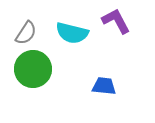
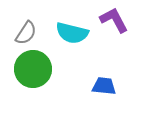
purple L-shape: moved 2 px left, 1 px up
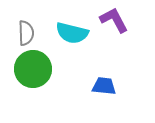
gray semicircle: rotated 35 degrees counterclockwise
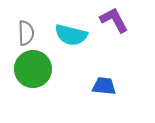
cyan semicircle: moved 1 px left, 2 px down
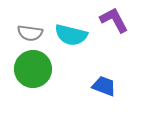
gray semicircle: moved 4 px right; rotated 100 degrees clockwise
blue trapezoid: rotated 15 degrees clockwise
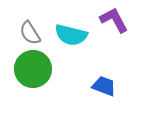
gray semicircle: rotated 50 degrees clockwise
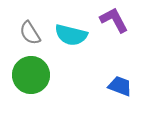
green circle: moved 2 px left, 6 px down
blue trapezoid: moved 16 px right
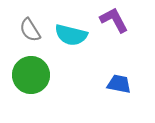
gray semicircle: moved 3 px up
blue trapezoid: moved 1 px left, 2 px up; rotated 10 degrees counterclockwise
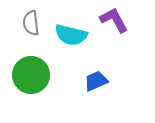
gray semicircle: moved 1 px right, 7 px up; rotated 25 degrees clockwise
blue trapezoid: moved 23 px left, 3 px up; rotated 35 degrees counterclockwise
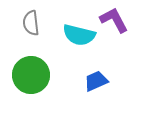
cyan semicircle: moved 8 px right
